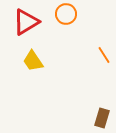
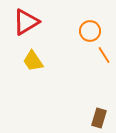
orange circle: moved 24 px right, 17 px down
brown rectangle: moved 3 px left
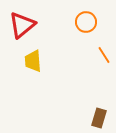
red triangle: moved 4 px left, 3 px down; rotated 8 degrees counterclockwise
orange circle: moved 4 px left, 9 px up
yellow trapezoid: rotated 30 degrees clockwise
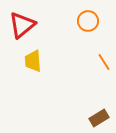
orange circle: moved 2 px right, 1 px up
orange line: moved 7 px down
brown rectangle: rotated 42 degrees clockwise
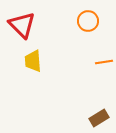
red triangle: rotated 36 degrees counterclockwise
orange line: rotated 66 degrees counterclockwise
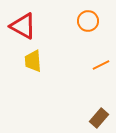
red triangle: moved 1 px right, 1 px down; rotated 16 degrees counterclockwise
orange line: moved 3 px left, 3 px down; rotated 18 degrees counterclockwise
brown rectangle: rotated 18 degrees counterclockwise
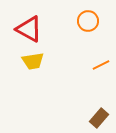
red triangle: moved 6 px right, 3 px down
yellow trapezoid: rotated 95 degrees counterclockwise
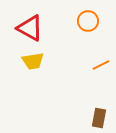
red triangle: moved 1 px right, 1 px up
brown rectangle: rotated 30 degrees counterclockwise
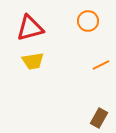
red triangle: rotated 44 degrees counterclockwise
brown rectangle: rotated 18 degrees clockwise
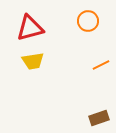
brown rectangle: rotated 42 degrees clockwise
